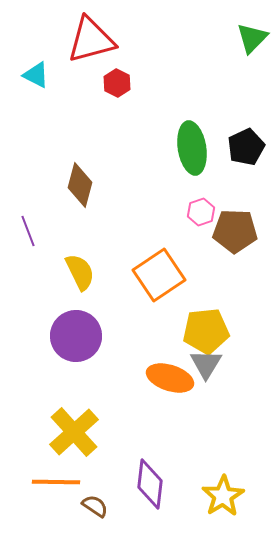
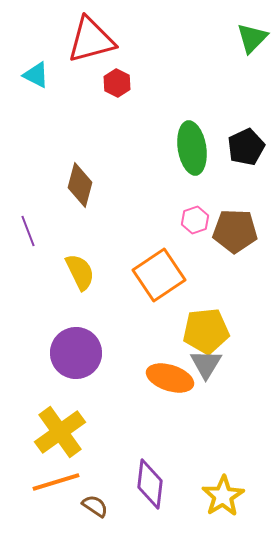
pink hexagon: moved 6 px left, 8 px down
purple circle: moved 17 px down
yellow cross: moved 14 px left; rotated 6 degrees clockwise
orange line: rotated 18 degrees counterclockwise
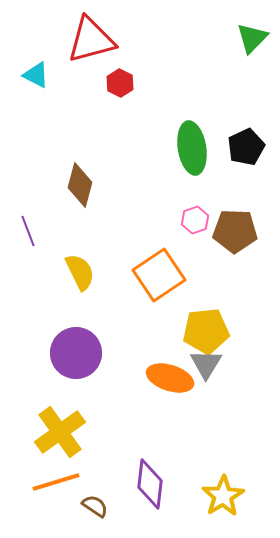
red hexagon: moved 3 px right
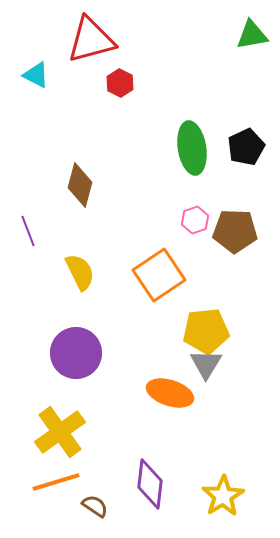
green triangle: moved 3 px up; rotated 36 degrees clockwise
orange ellipse: moved 15 px down
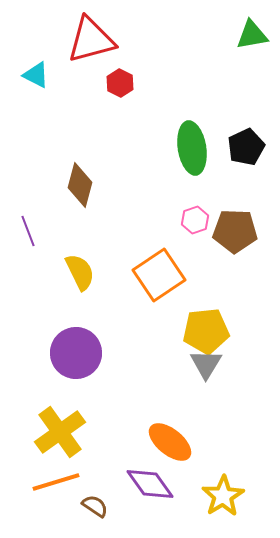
orange ellipse: moved 49 px down; rotated 21 degrees clockwise
purple diamond: rotated 42 degrees counterclockwise
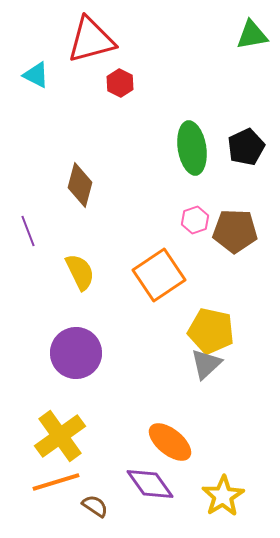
yellow pentagon: moved 5 px right; rotated 18 degrees clockwise
gray triangle: rotated 16 degrees clockwise
yellow cross: moved 4 px down
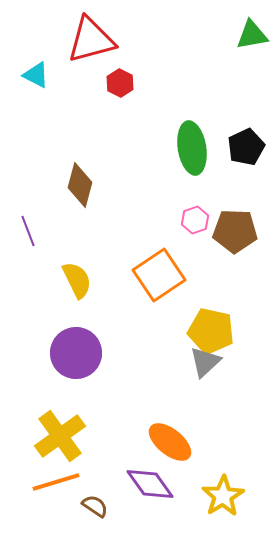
yellow semicircle: moved 3 px left, 8 px down
gray triangle: moved 1 px left, 2 px up
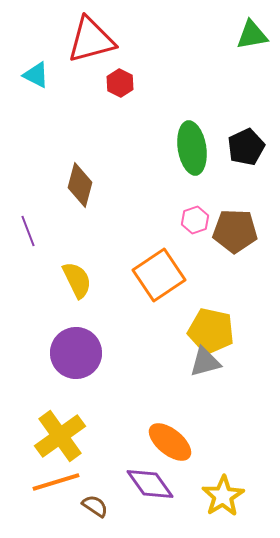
gray triangle: rotated 28 degrees clockwise
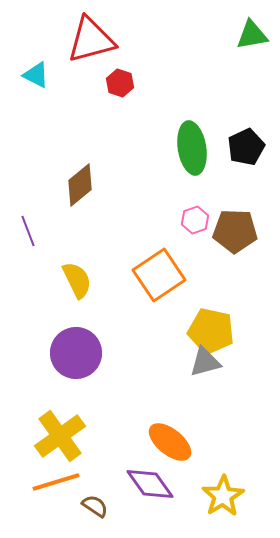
red hexagon: rotated 8 degrees counterclockwise
brown diamond: rotated 36 degrees clockwise
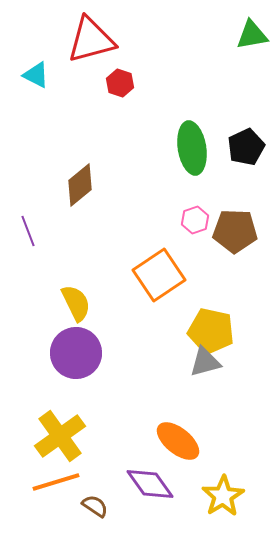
yellow semicircle: moved 1 px left, 23 px down
orange ellipse: moved 8 px right, 1 px up
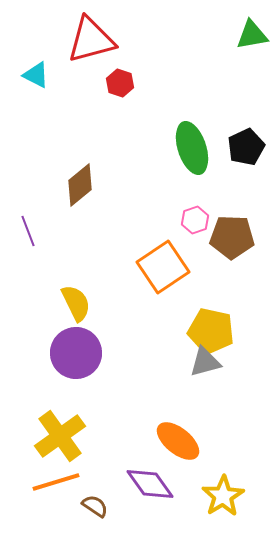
green ellipse: rotated 9 degrees counterclockwise
brown pentagon: moved 3 px left, 6 px down
orange square: moved 4 px right, 8 px up
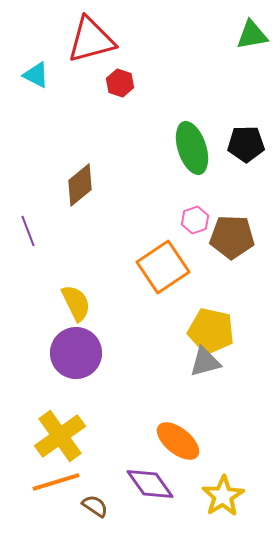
black pentagon: moved 3 px up; rotated 24 degrees clockwise
